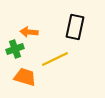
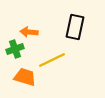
yellow line: moved 3 px left, 1 px down
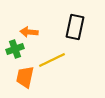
orange trapezoid: rotated 95 degrees counterclockwise
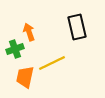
black rectangle: moved 2 px right; rotated 25 degrees counterclockwise
orange arrow: rotated 66 degrees clockwise
yellow line: moved 3 px down
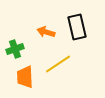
orange arrow: moved 17 px right; rotated 54 degrees counterclockwise
yellow line: moved 6 px right, 1 px down; rotated 8 degrees counterclockwise
orange trapezoid: rotated 15 degrees counterclockwise
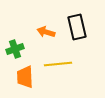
yellow line: rotated 28 degrees clockwise
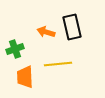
black rectangle: moved 5 px left
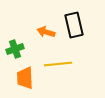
black rectangle: moved 2 px right, 2 px up
orange trapezoid: moved 1 px down
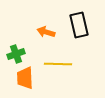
black rectangle: moved 5 px right
green cross: moved 1 px right, 5 px down
yellow line: rotated 8 degrees clockwise
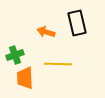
black rectangle: moved 2 px left, 2 px up
green cross: moved 1 px left, 1 px down
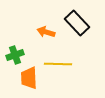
black rectangle: rotated 30 degrees counterclockwise
orange trapezoid: moved 4 px right
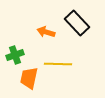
orange trapezoid: rotated 15 degrees clockwise
